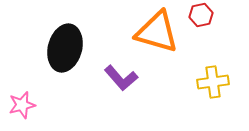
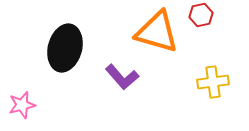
purple L-shape: moved 1 px right, 1 px up
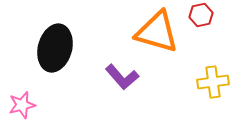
black ellipse: moved 10 px left
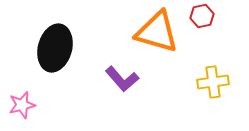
red hexagon: moved 1 px right, 1 px down
purple L-shape: moved 2 px down
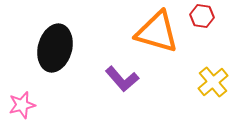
red hexagon: rotated 20 degrees clockwise
yellow cross: rotated 32 degrees counterclockwise
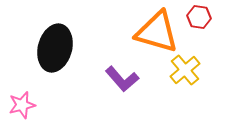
red hexagon: moved 3 px left, 1 px down
yellow cross: moved 28 px left, 12 px up
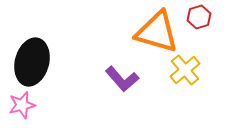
red hexagon: rotated 25 degrees counterclockwise
black ellipse: moved 23 px left, 14 px down
